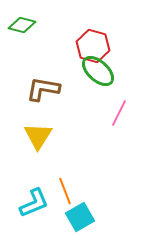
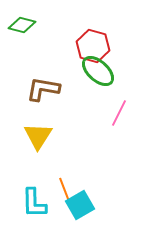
cyan L-shape: rotated 112 degrees clockwise
cyan square: moved 12 px up
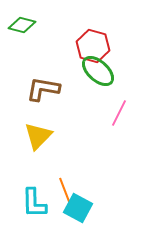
yellow triangle: rotated 12 degrees clockwise
cyan square: moved 2 px left, 3 px down; rotated 32 degrees counterclockwise
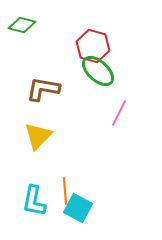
orange line: rotated 16 degrees clockwise
cyan L-shape: moved 2 px up; rotated 12 degrees clockwise
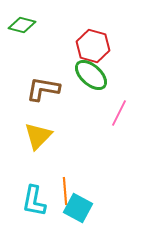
green ellipse: moved 7 px left, 4 px down
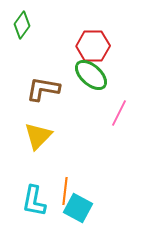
green diamond: rotated 68 degrees counterclockwise
red hexagon: rotated 16 degrees counterclockwise
orange line: rotated 12 degrees clockwise
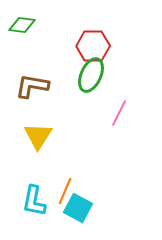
green diamond: rotated 60 degrees clockwise
green ellipse: rotated 72 degrees clockwise
brown L-shape: moved 11 px left, 3 px up
yellow triangle: rotated 12 degrees counterclockwise
orange line: rotated 16 degrees clockwise
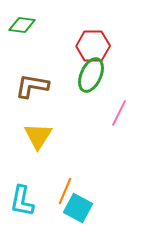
cyan L-shape: moved 12 px left
